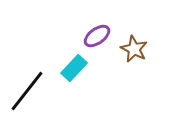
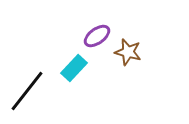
brown star: moved 6 px left, 3 px down; rotated 12 degrees counterclockwise
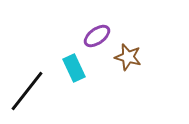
brown star: moved 5 px down
cyan rectangle: rotated 68 degrees counterclockwise
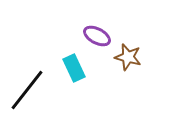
purple ellipse: rotated 64 degrees clockwise
black line: moved 1 px up
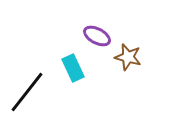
cyan rectangle: moved 1 px left
black line: moved 2 px down
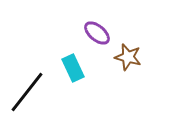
purple ellipse: moved 3 px up; rotated 12 degrees clockwise
